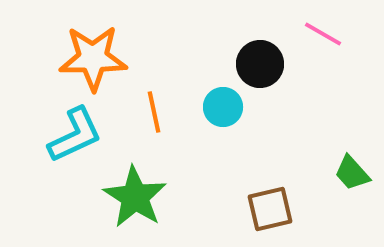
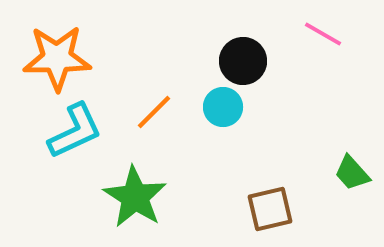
orange star: moved 36 px left
black circle: moved 17 px left, 3 px up
orange line: rotated 57 degrees clockwise
cyan L-shape: moved 4 px up
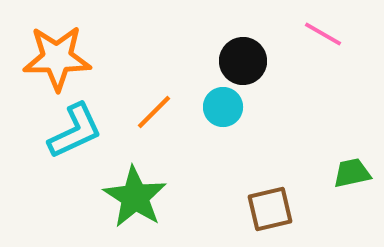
green trapezoid: rotated 120 degrees clockwise
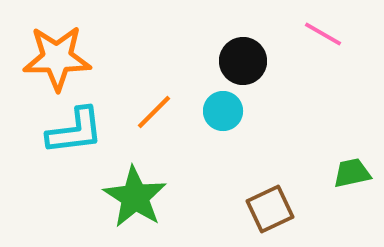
cyan circle: moved 4 px down
cyan L-shape: rotated 18 degrees clockwise
brown square: rotated 12 degrees counterclockwise
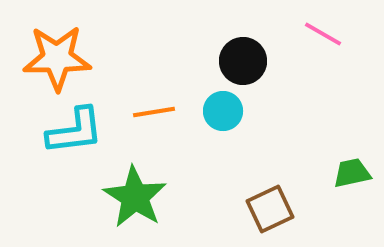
orange line: rotated 36 degrees clockwise
